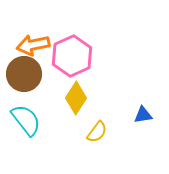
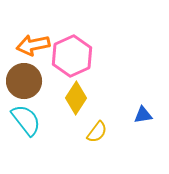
brown circle: moved 7 px down
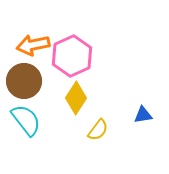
yellow semicircle: moved 1 px right, 2 px up
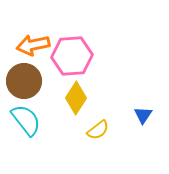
pink hexagon: rotated 21 degrees clockwise
blue triangle: rotated 48 degrees counterclockwise
yellow semicircle: rotated 15 degrees clockwise
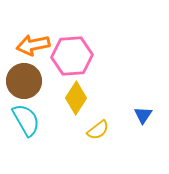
cyan semicircle: rotated 8 degrees clockwise
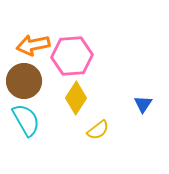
blue triangle: moved 11 px up
